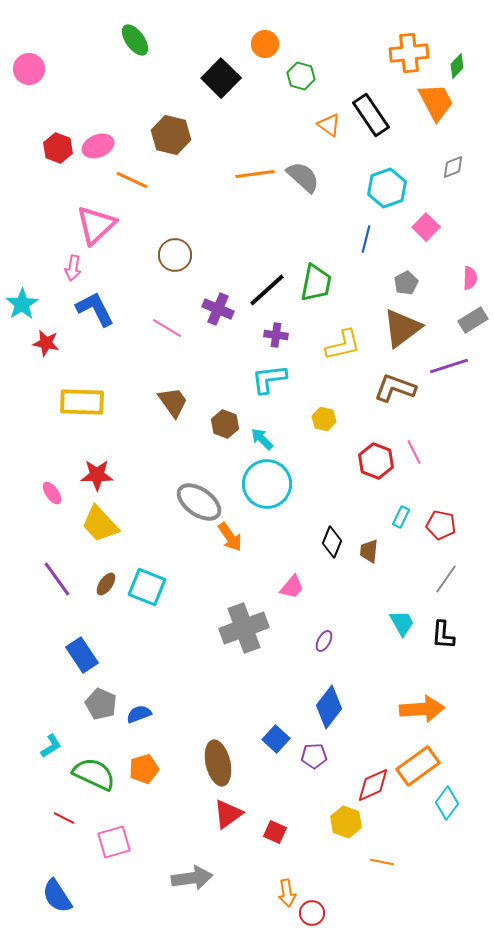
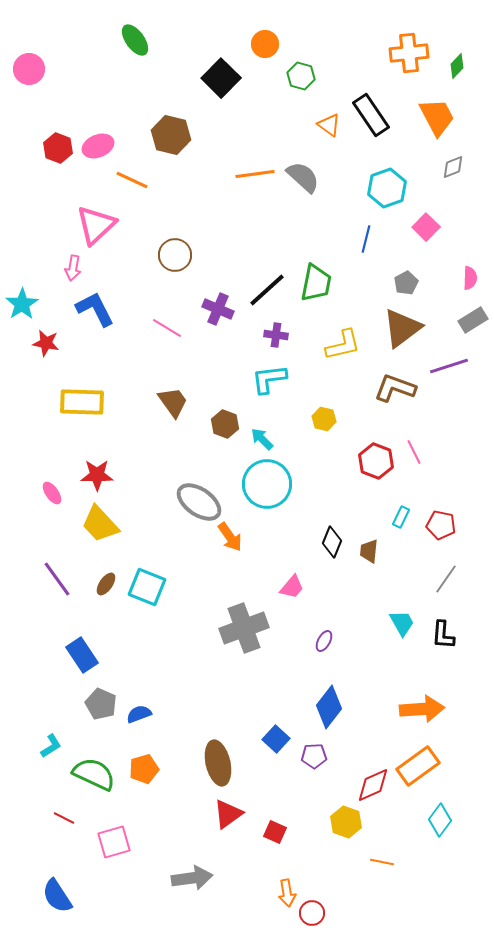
orange trapezoid at (436, 102): moved 1 px right, 15 px down
cyan diamond at (447, 803): moved 7 px left, 17 px down
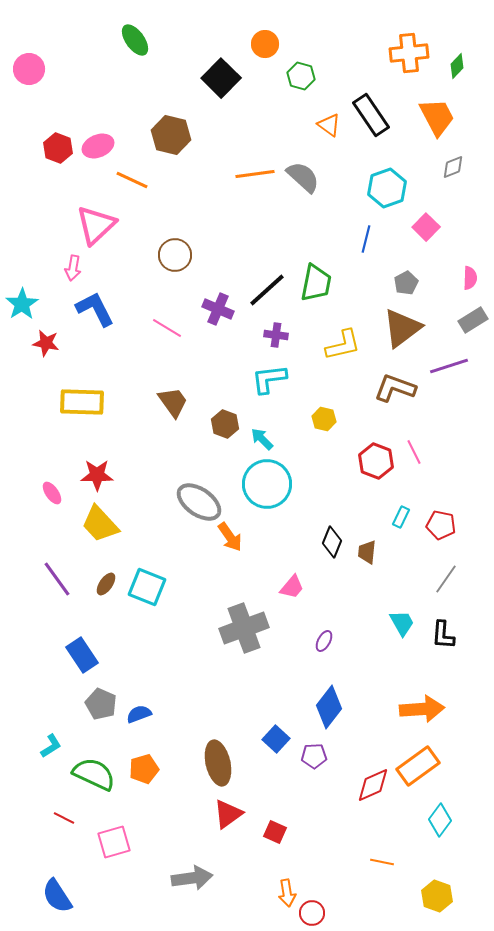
brown trapezoid at (369, 551): moved 2 px left, 1 px down
yellow hexagon at (346, 822): moved 91 px right, 74 px down
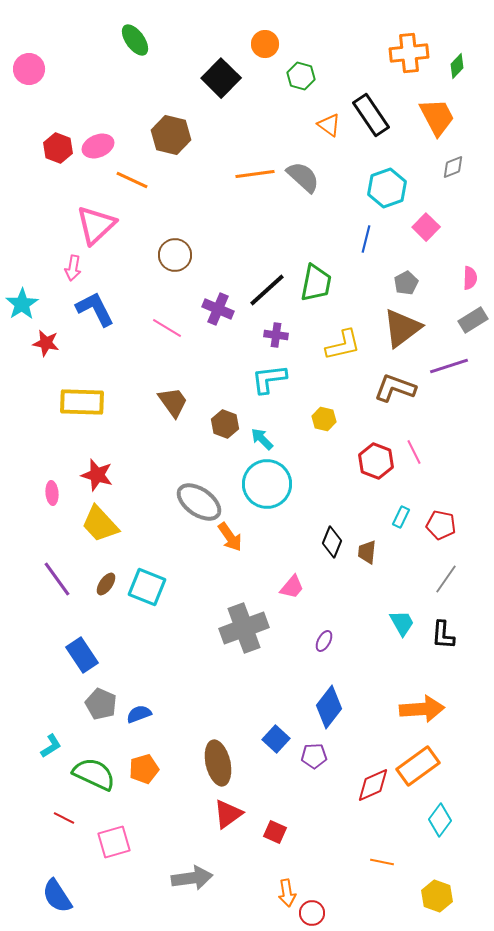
red star at (97, 475): rotated 16 degrees clockwise
pink ellipse at (52, 493): rotated 30 degrees clockwise
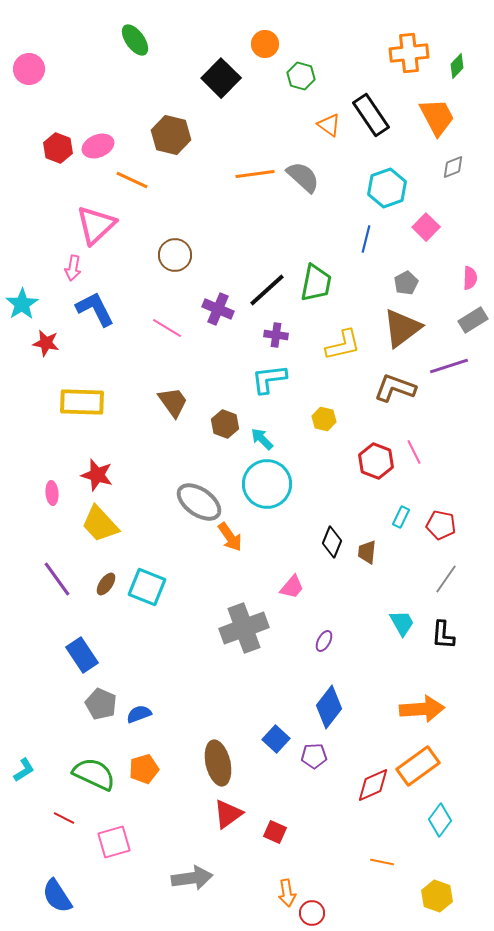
cyan L-shape at (51, 746): moved 27 px left, 24 px down
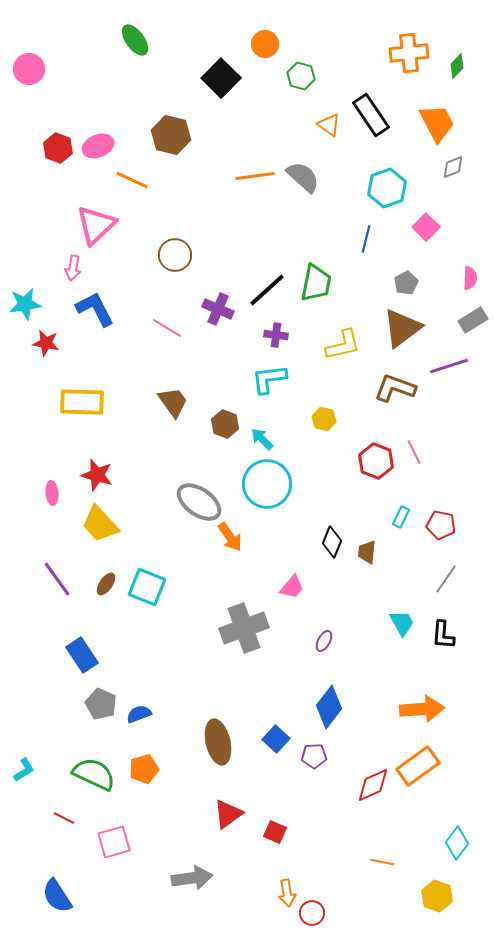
orange trapezoid at (437, 117): moved 6 px down
orange line at (255, 174): moved 2 px down
cyan star at (22, 304): moved 3 px right; rotated 24 degrees clockwise
brown ellipse at (218, 763): moved 21 px up
cyan diamond at (440, 820): moved 17 px right, 23 px down
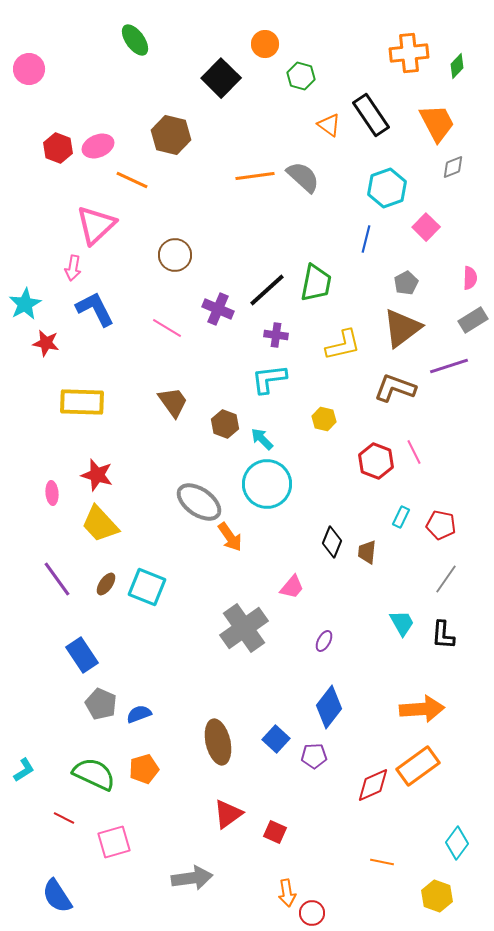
cyan star at (25, 304): rotated 20 degrees counterclockwise
gray cross at (244, 628): rotated 15 degrees counterclockwise
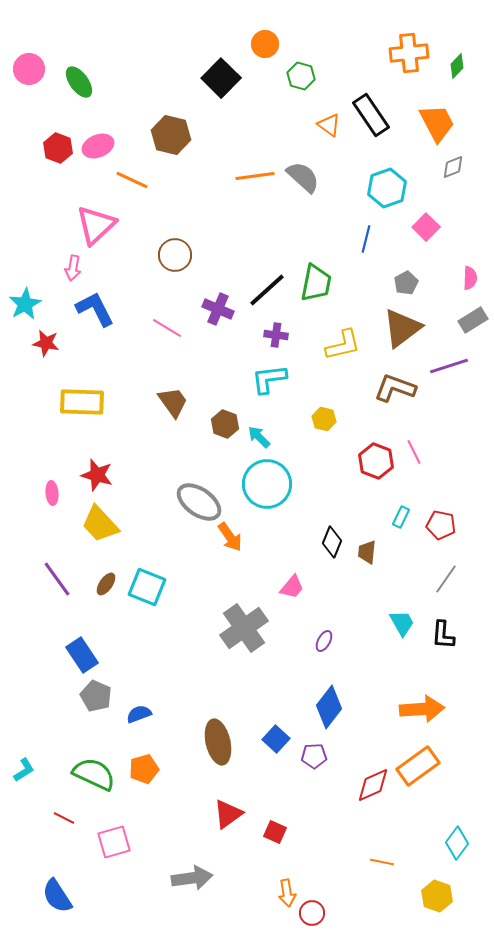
green ellipse at (135, 40): moved 56 px left, 42 px down
cyan arrow at (262, 439): moved 3 px left, 2 px up
gray pentagon at (101, 704): moved 5 px left, 8 px up
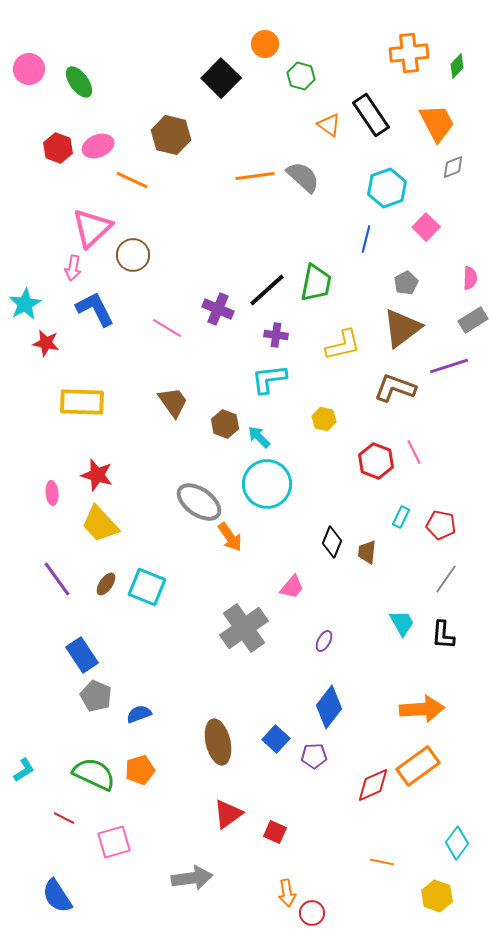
pink triangle at (96, 225): moved 4 px left, 3 px down
brown circle at (175, 255): moved 42 px left
orange pentagon at (144, 769): moved 4 px left, 1 px down
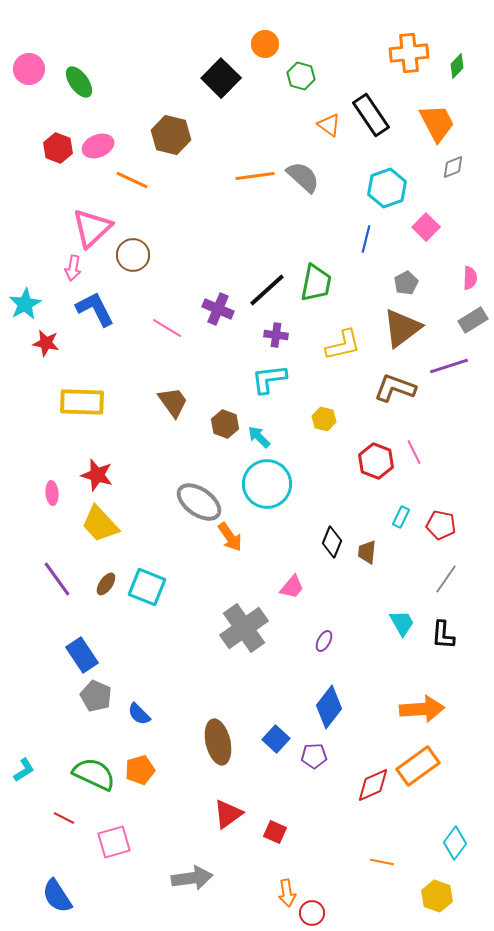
blue semicircle at (139, 714): rotated 115 degrees counterclockwise
cyan diamond at (457, 843): moved 2 px left
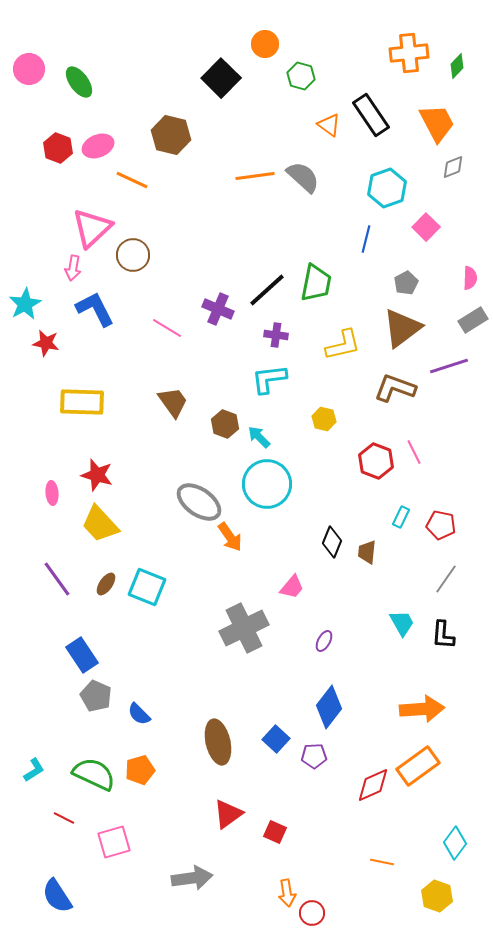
gray cross at (244, 628): rotated 9 degrees clockwise
cyan L-shape at (24, 770): moved 10 px right
